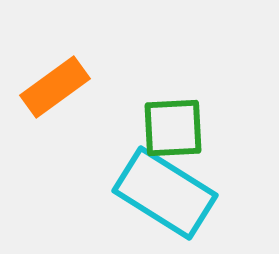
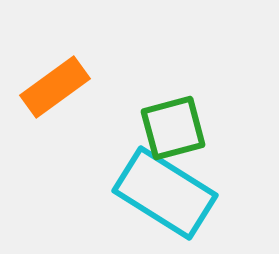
green square: rotated 12 degrees counterclockwise
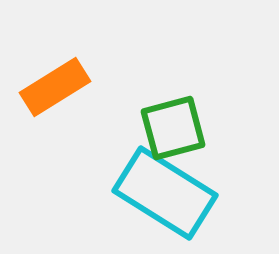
orange rectangle: rotated 4 degrees clockwise
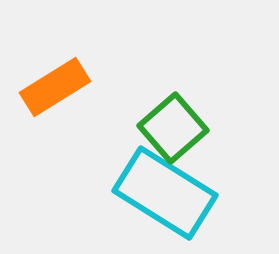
green square: rotated 26 degrees counterclockwise
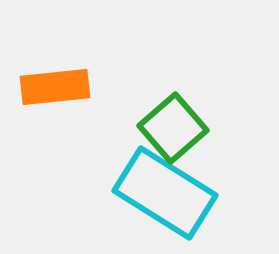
orange rectangle: rotated 26 degrees clockwise
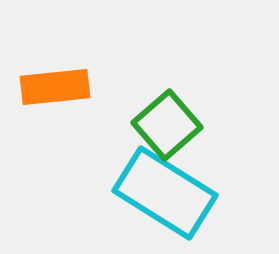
green square: moved 6 px left, 3 px up
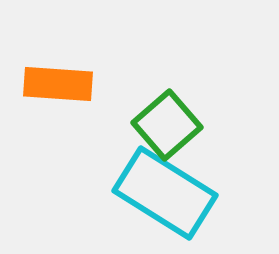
orange rectangle: moved 3 px right, 3 px up; rotated 10 degrees clockwise
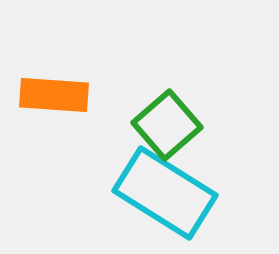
orange rectangle: moved 4 px left, 11 px down
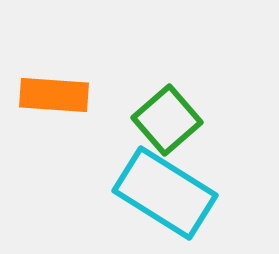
green square: moved 5 px up
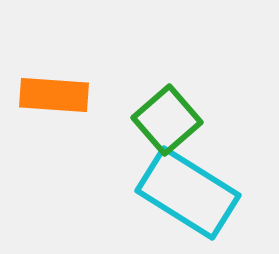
cyan rectangle: moved 23 px right
